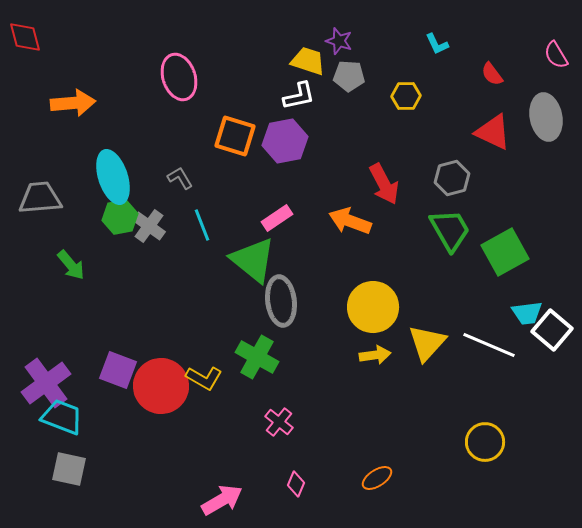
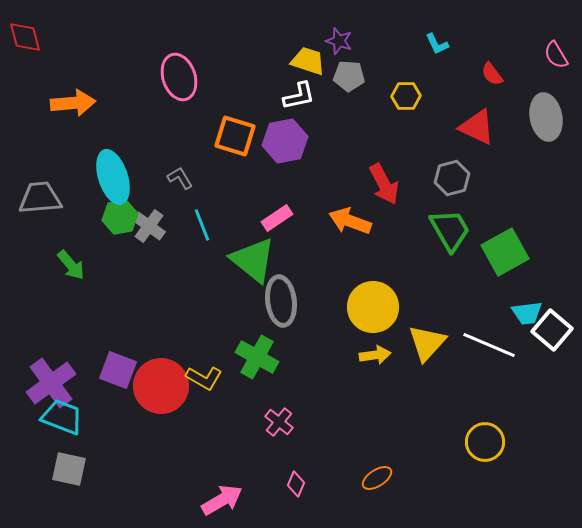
red triangle at (493, 132): moved 16 px left, 5 px up
purple cross at (46, 383): moved 5 px right
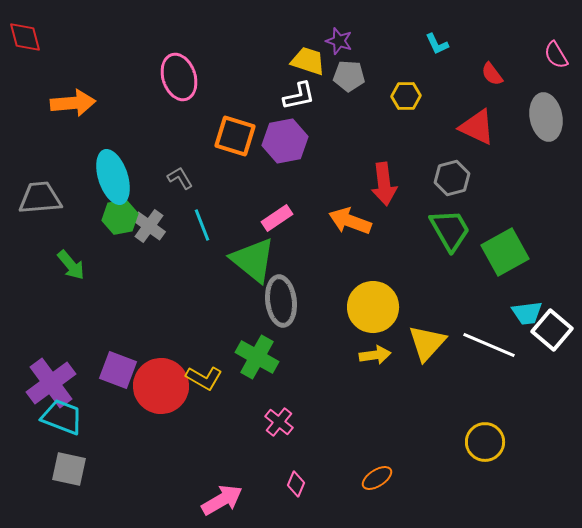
red arrow at (384, 184): rotated 21 degrees clockwise
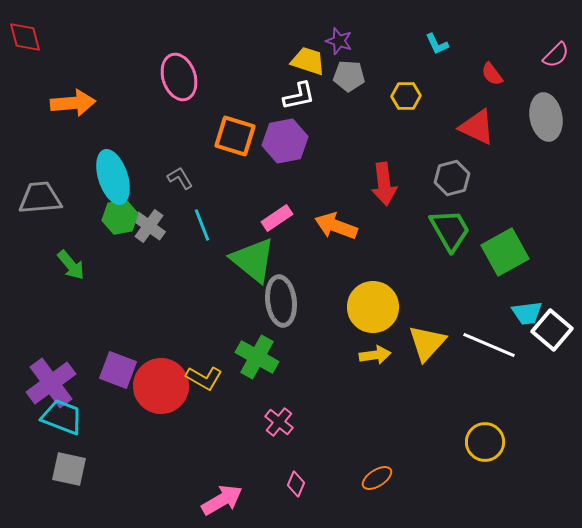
pink semicircle at (556, 55): rotated 104 degrees counterclockwise
orange arrow at (350, 221): moved 14 px left, 5 px down
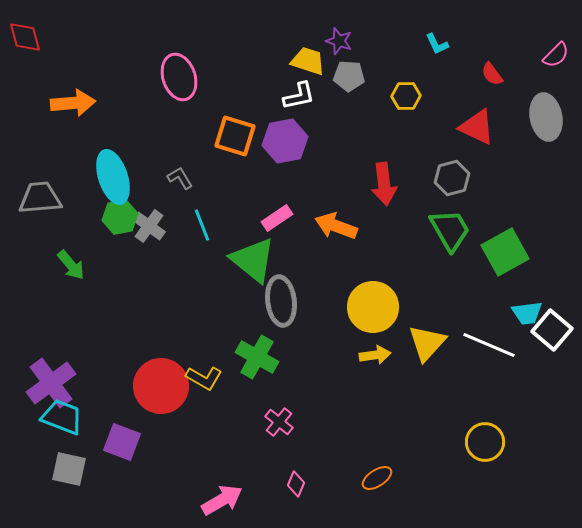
purple square at (118, 370): moved 4 px right, 72 px down
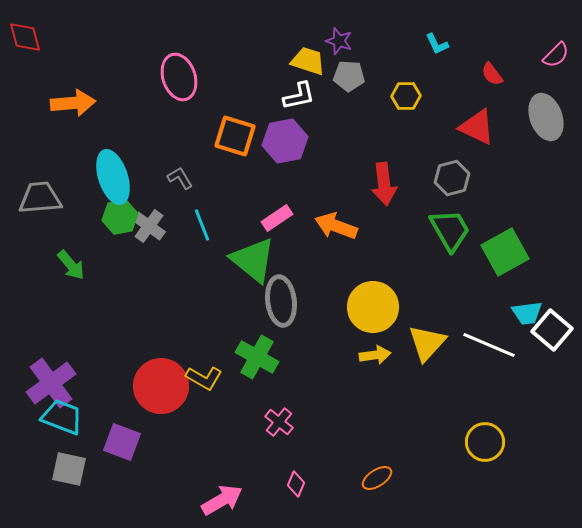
gray ellipse at (546, 117): rotated 9 degrees counterclockwise
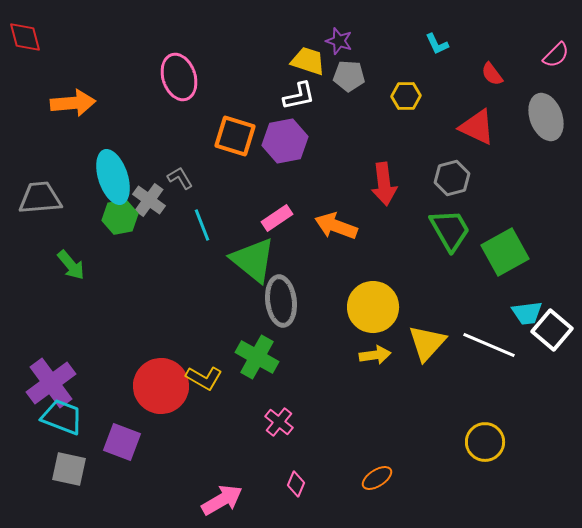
gray cross at (149, 226): moved 26 px up
